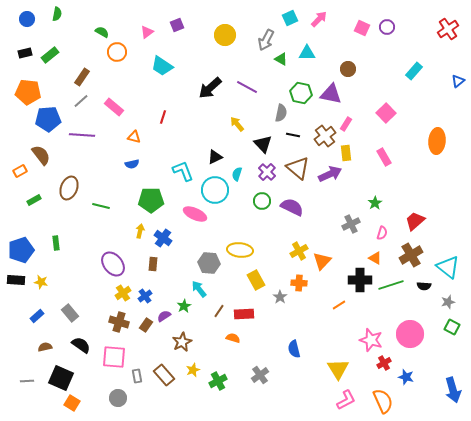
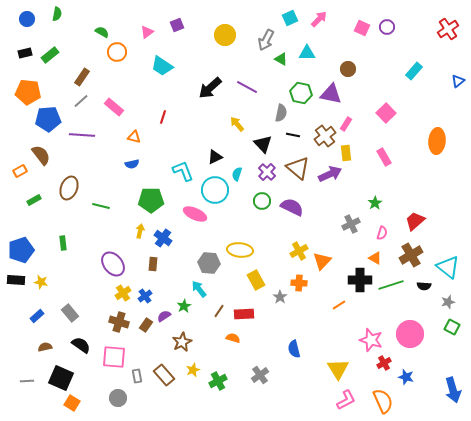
green rectangle at (56, 243): moved 7 px right
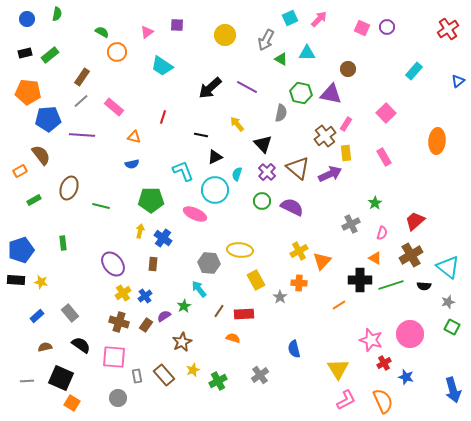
purple square at (177, 25): rotated 24 degrees clockwise
black line at (293, 135): moved 92 px left
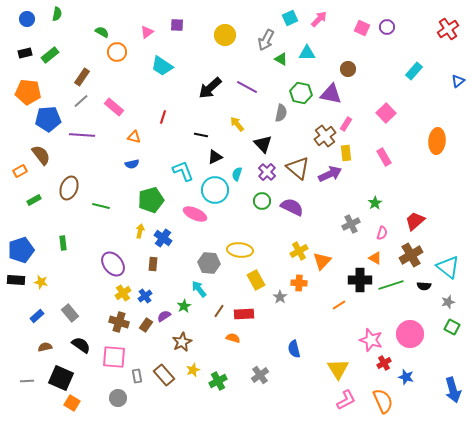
green pentagon at (151, 200): rotated 15 degrees counterclockwise
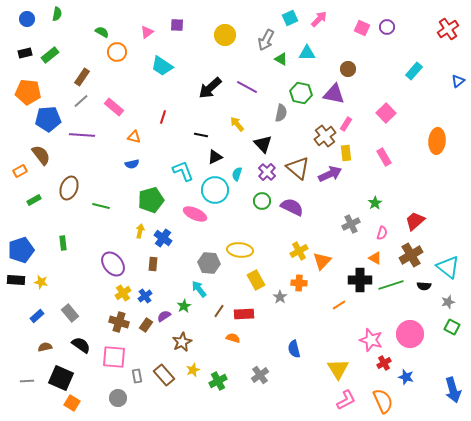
purple triangle at (331, 94): moved 3 px right
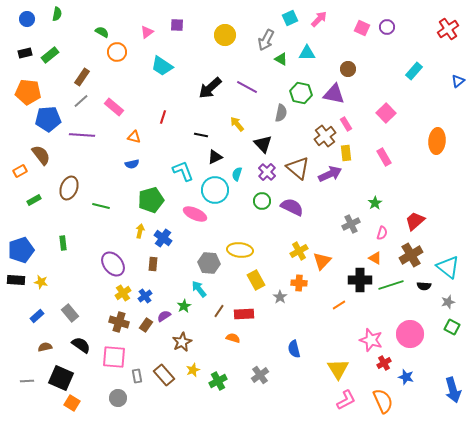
pink rectangle at (346, 124): rotated 64 degrees counterclockwise
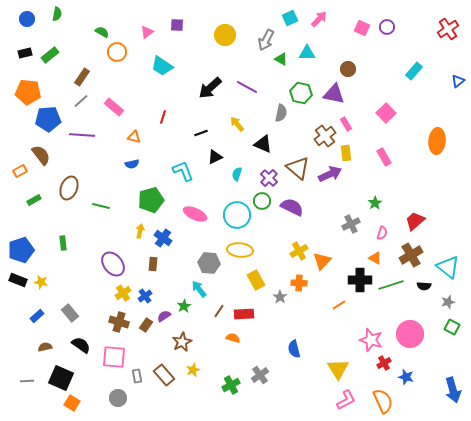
black line at (201, 135): moved 2 px up; rotated 32 degrees counterclockwise
black triangle at (263, 144): rotated 24 degrees counterclockwise
purple cross at (267, 172): moved 2 px right, 6 px down
cyan circle at (215, 190): moved 22 px right, 25 px down
black rectangle at (16, 280): moved 2 px right; rotated 18 degrees clockwise
green cross at (218, 381): moved 13 px right, 4 px down
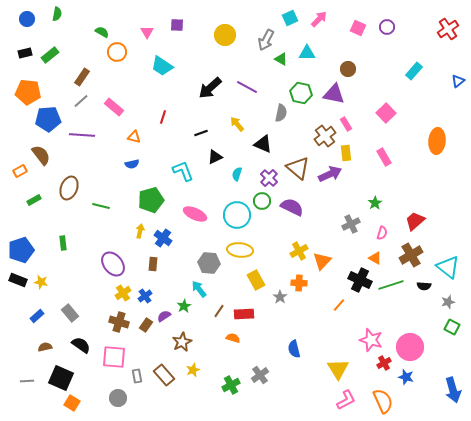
pink square at (362, 28): moved 4 px left
pink triangle at (147, 32): rotated 24 degrees counterclockwise
black cross at (360, 280): rotated 25 degrees clockwise
orange line at (339, 305): rotated 16 degrees counterclockwise
pink circle at (410, 334): moved 13 px down
